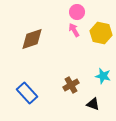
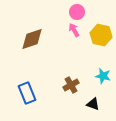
yellow hexagon: moved 2 px down
blue rectangle: rotated 20 degrees clockwise
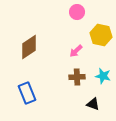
pink arrow: moved 2 px right, 21 px down; rotated 104 degrees counterclockwise
brown diamond: moved 3 px left, 8 px down; rotated 15 degrees counterclockwise
brown cross: moved 6 px right, 8 px up; rotated 28 degrees clockwise
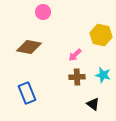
pink circle: moved 34 px left
brown diamond: rotated 45 degrees clockwise
pink arrow: moved 1 px left, 4 px down
cyan star: moved 1 px up
black triangle: rotated 16 degrees clockwise
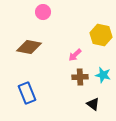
brown cross: moved 3 px right
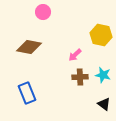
black triangle: moved 11 px right
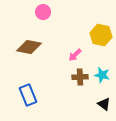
cyan star: moved 1 px left
blue rectangle: moved 1 px right, 2 px down
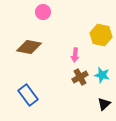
pink arrow: rotated 40 degrees counterclockwise
brown cross: rotated 28 degrees counterclockwise
blue rectangle: rotated 15 degrees counterclockwise
black triangle: rotated 40 degrees clockwise
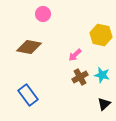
pink circle: moved 2 px down
pink arrow: rotated 40 degrees clockwise
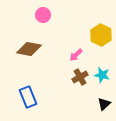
pink circle: moved 1 px down
yellow hexagon: rotated 15 degrees clockwise
brown diamond: moved 2 px down
pink arrow: moved 1 px right
blue rectangle: moved 2 px down; rotated 15 degrees clockwise
